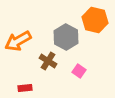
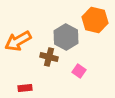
brown cross: moved 1 px right, 4 px up; rotated 18 degrees counterclockwise
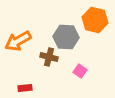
gray hexagon: rotated 25 degrees counterclockwise
pink square: moved 1 px right
